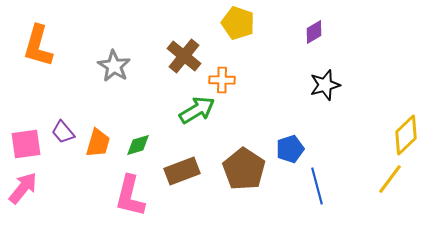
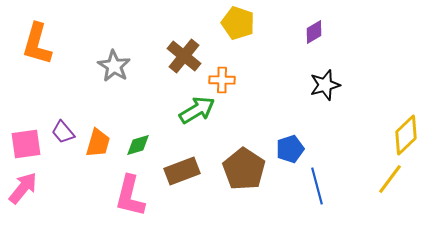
orange L-shape: moved 1 px left, 2 px up
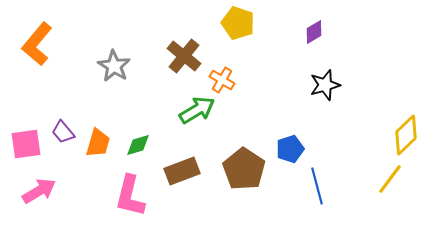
orange L-shape: rotated 24 degrees clockwise
orange cross: rotated 30 degrees clockwise
pink arrow: moved 16 px right, 3 px down; rotated 20 degrees clockwise
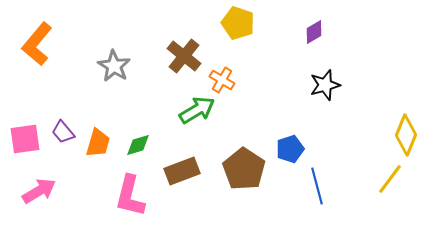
yellow diamond: rotated 24 degrees counterclockwise
pink square: moved 1 px left, 5 px up
